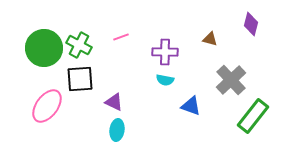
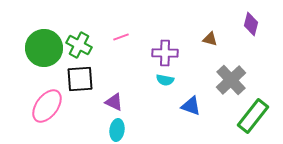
purple cross: moved 1 px down
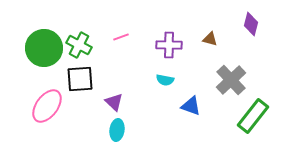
purple cross: moved 4 px right, 8 px up
purple triangle: rotated 18 degrees clockwise
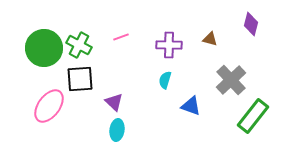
cyan semicircle: rotated 96 degrees clockwise
pink ellipse: moved 2 px right
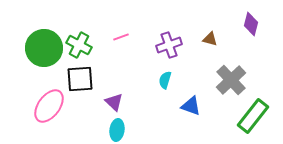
purple cross: rotated 20 degrees counterclockwise
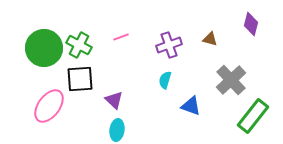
purple triangle: moved 2 px up
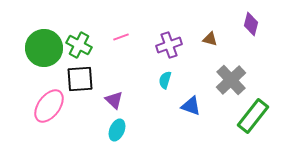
cyan ellipse: rotated 15 degrees clockwise
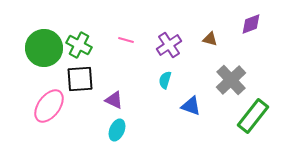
purple diamond: rotated 55 degrees clockwise
pink line: moved 5 px right, 3 px down; rotated 35 degrees clockwise
purple cross: rotated 15 degrees counterclockwise
purple triangle: rotated 18 degrees counterclockwise
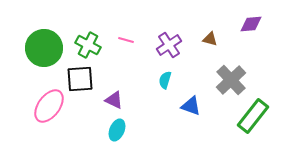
purple diamond: rotated 15 degrees clockwise
green cross: moved 9 px right
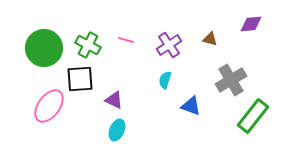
gray cross: rotated 12 degrees clockwise
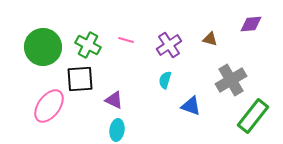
green circle: moved 1 px left, 1 px up
cyan ellipse: rotated 15 degrees counterclockwise
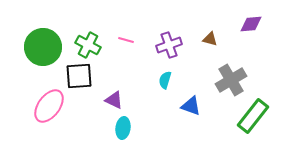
purple cross: rotated 15 degrees clockwise
black square: moved 1 px left, 3 px up
cyan ellipse: moved 6 px right, 2 px up
